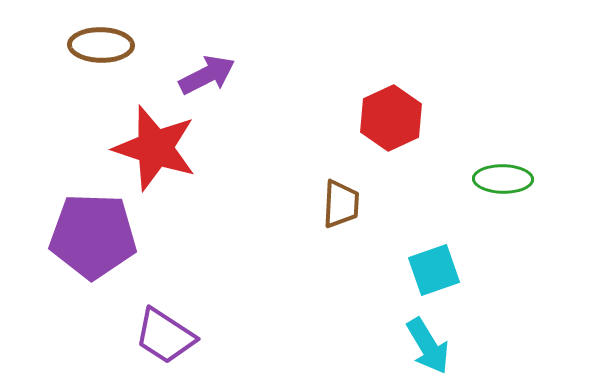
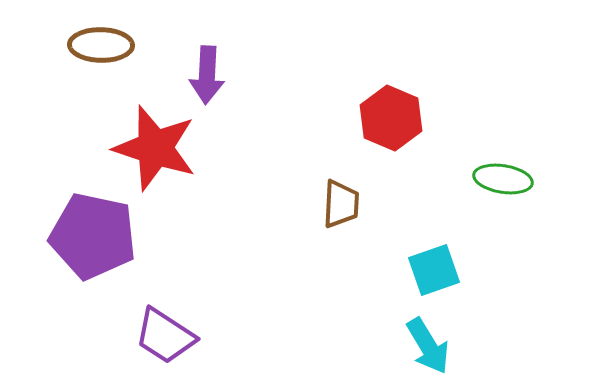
purple arrow: rotated 120 degrees clockwise
red hexagon: rotated 12 degrees counterclockwise
green ellipse: rotated 8 degrees clockwise
purple pentagon: rotated 10 degrees clockwise
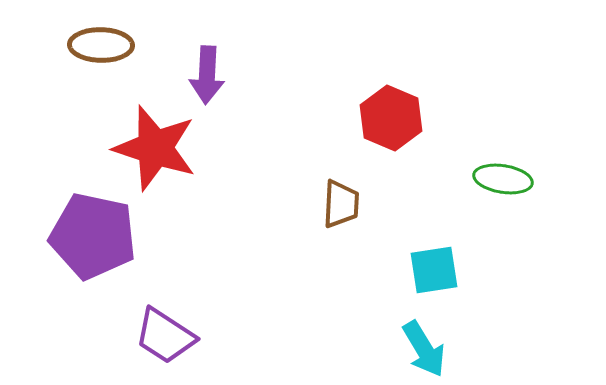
cyan square: rotated 10 degrees clockwise
cyan arrow: moved 4 px left, 3 px down
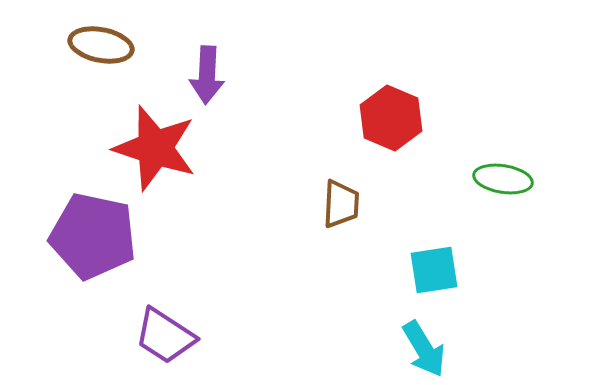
brown ellipse: rotated 10 degrees clockwise
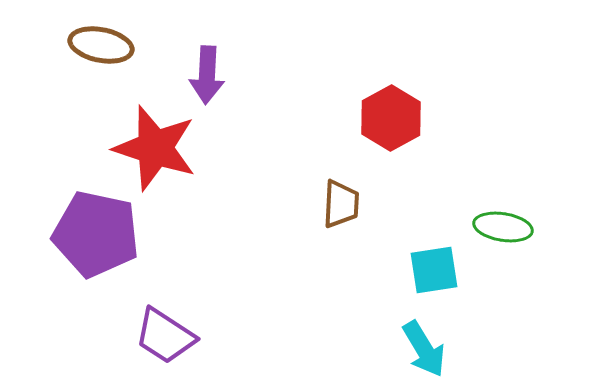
red hexagon: rotated 8 degrees clockwise
green ellipse: moved 48 px down
purple pentagon: moved 3 px right, 2 px up
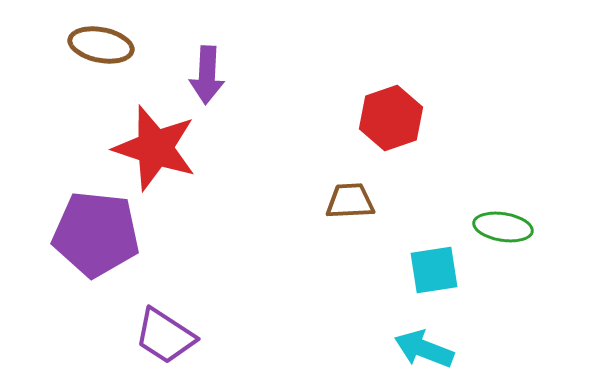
red hexagon: rotated 10 degrees clockwise
brown trapezoid: moved 9 px right, 3 px up; rotated 96 degrees counterclockwise
purple pentagon: rotated 6 degrees counterclockwise
cyan arrow: rotated 142 degrees clockwise
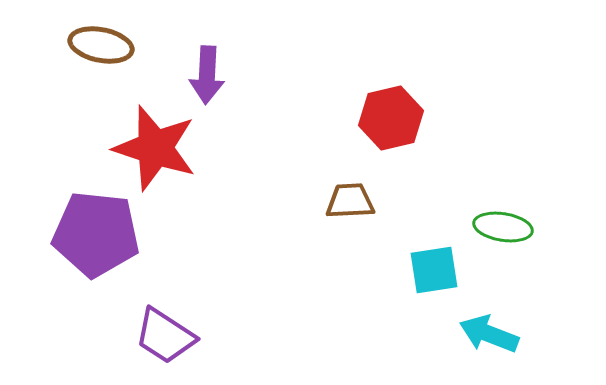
red hexagon: rotated 6 degrees clockwise
cyan arrow: moved 65 px right, 15 px up
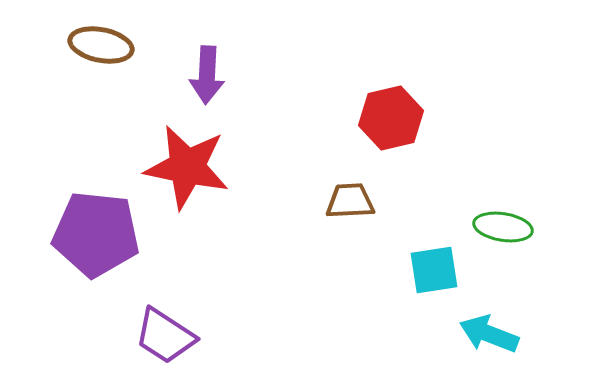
red star: moved 32 px right, 19 px down; rotated 6 degrees counterclockwise
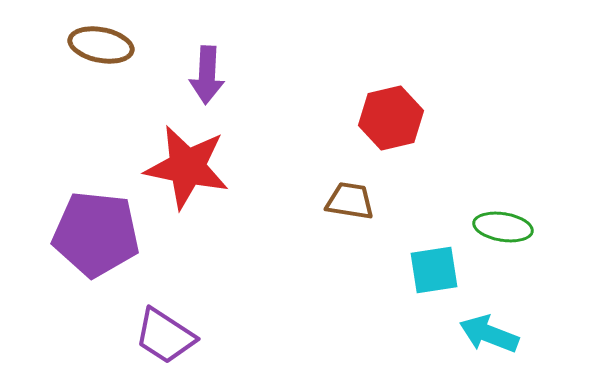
brown trapezoid: rotated 12 degrees clockwise
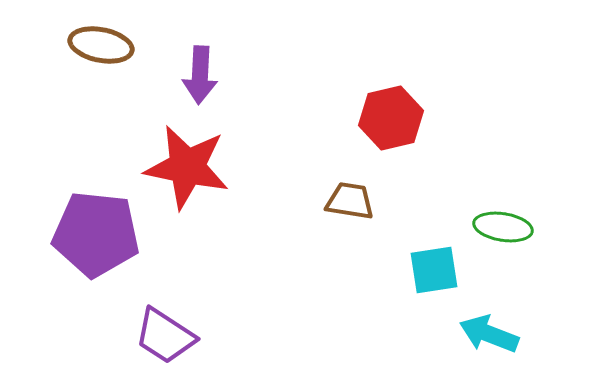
purple arrow: moved 7 px left
